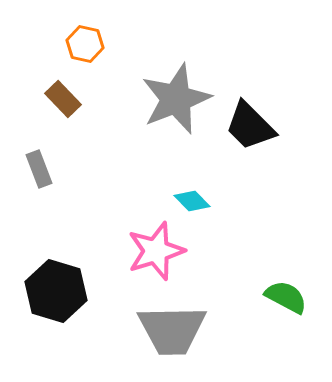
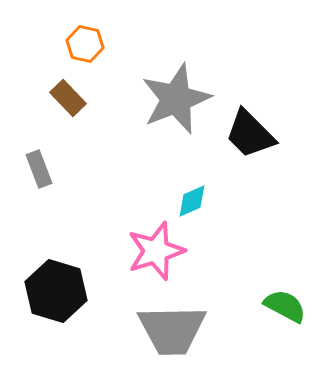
brown rectangle: moved 5 px right, 1 px up
black trapezoid: moved 8 px down
cyan diamond: rotated 69 degrees counterclockwise
green semicircle: moved 1 px left, 9 px down
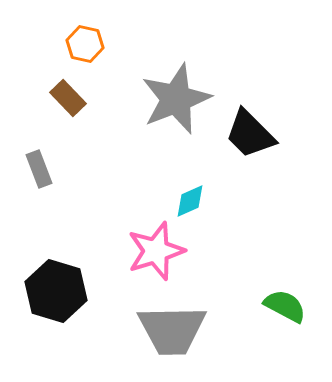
cyan diamond: moved 2 px left
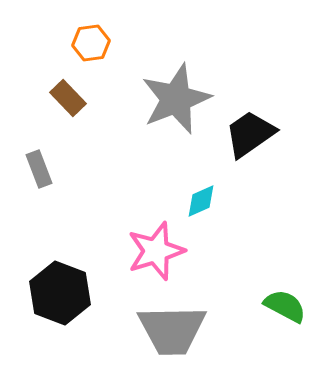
orange hexagon: moved 6 px right, 1 px up; rotated 21 degrees counterclockwise
black trapezoid: rotated 100 degrees clockwise
cyan diamond: moved 11 px right
black hexagon: moved 4 px right, 2 px down; rotated 4 degrees clockwise
